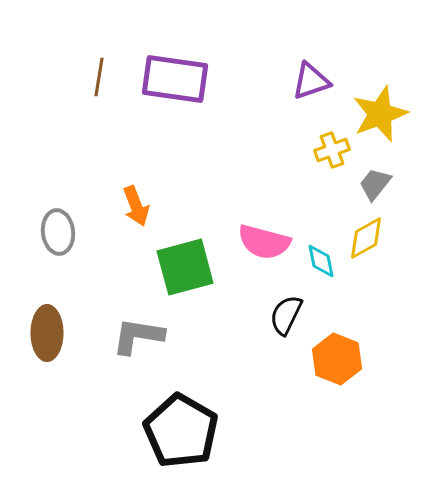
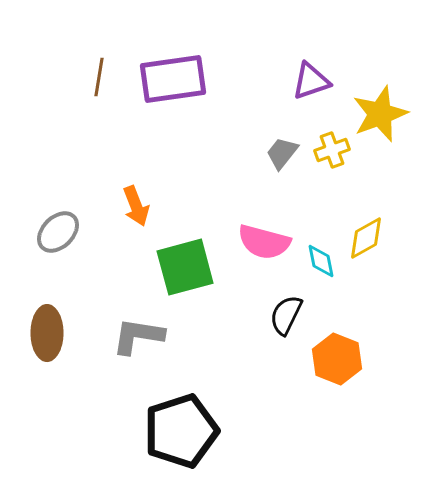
purple rectangle: moved 2 px left; rotated 16 degrees counterclockwise
gray trapezoid: moved 93 px left, 31 px up
gray ellipse: rotated 51 degrees clockwise
black pentagon: rotated 24 degrees clockwise
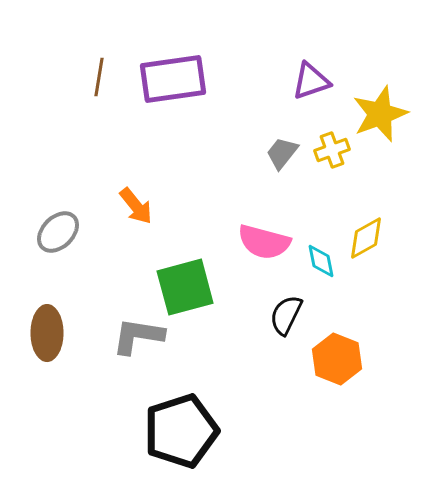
orange arrow: rotated 18 degrees counterclockwise
green square: moved 20 px down
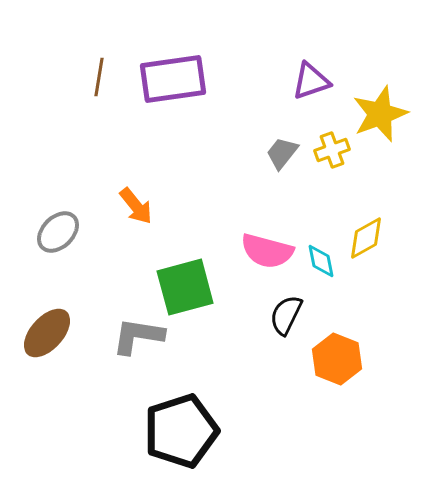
pink semicircle: moved 3 px right, 9 px down
brown ellipse: rotated 42 degrees clockwise
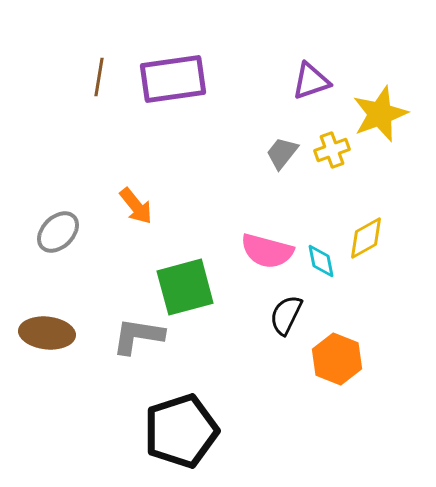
brown ellipse: rotated 54 degrees clockwise
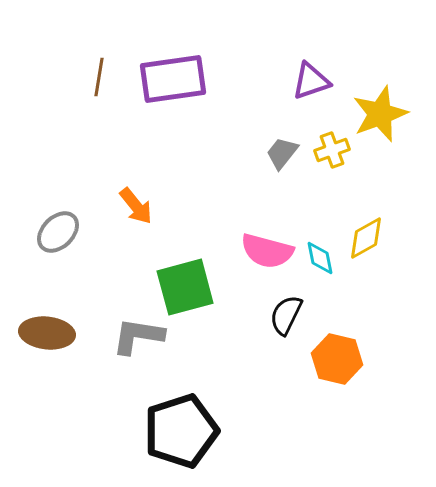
cyan diamond: moved 1 px left, 3 px up
orange hexagon: rotated 9 degrees counterclockwise
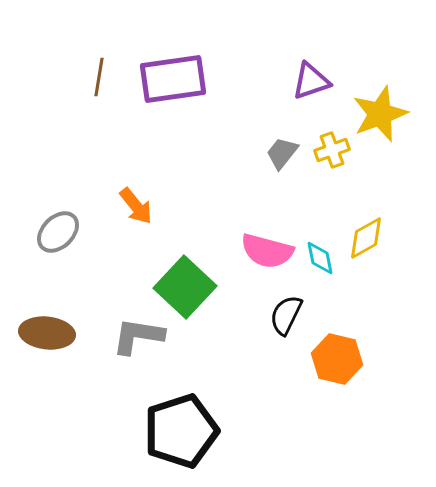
green square: rotated 32 degrees counterclockwise
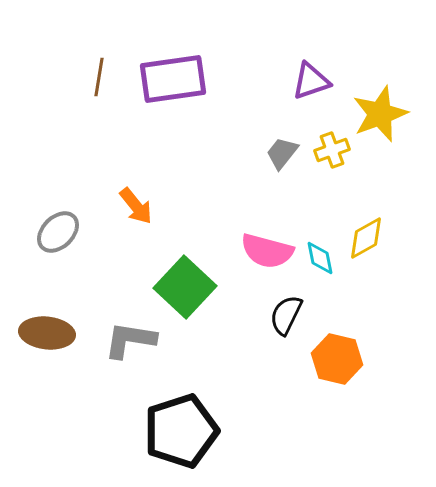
gray L-shape: moved 8 px left, 4 px down
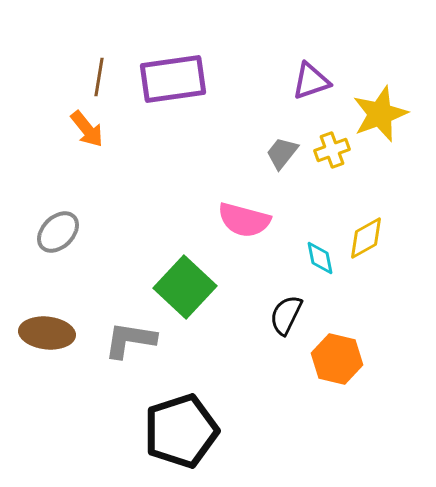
orange arrow: moved 49 px left, 77 px up
pink semicircle: moved 23 px left, 31 px up
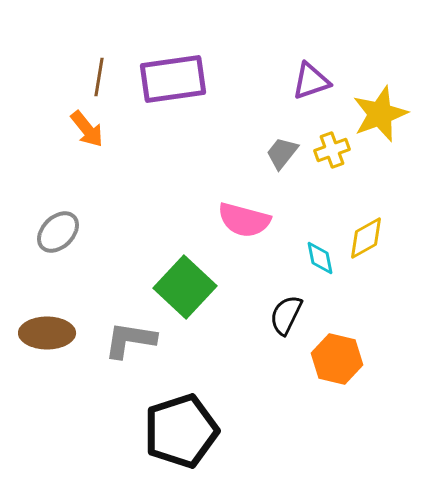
brown ellipse: rotated 6 degrees counterclockwise
